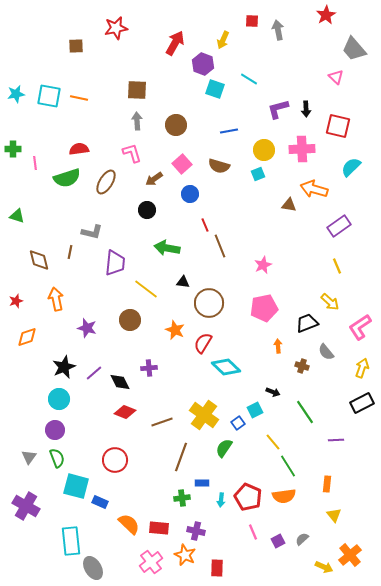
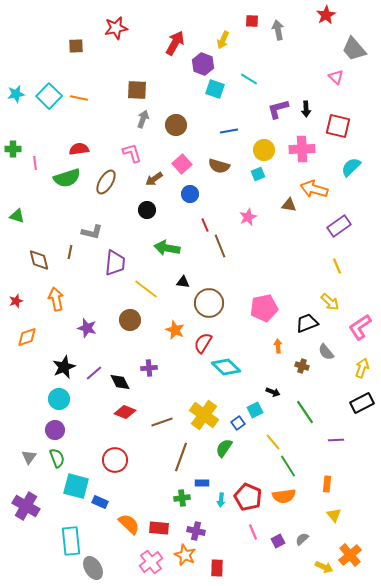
cyan square at (49, 96): rotated 35 degrees clockwise
gray arrow at (137, 121): moved 6 px right, 2 px up; rotated 24 degrees clockwise
pink star at (263, 265): moved 15 px left, 48 px up
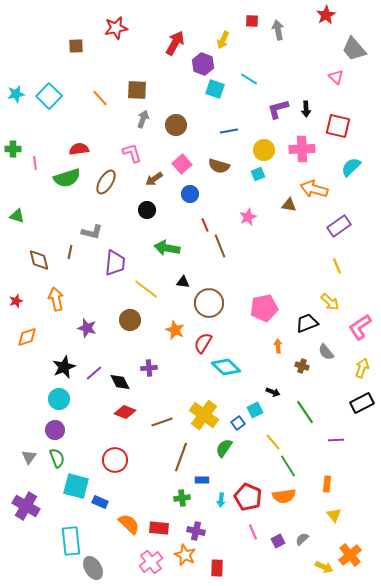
orange line at (79, 98): moved 21 px right; rotated 36 degrees clockwise
blue rectangle at (202, 483): moved 3 px up
